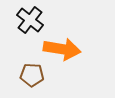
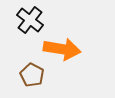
brown pentagon: rotated 25 degrees clockwise
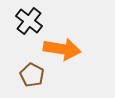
black cross: moved 1 px left, 1 px down
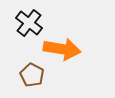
black cross: moved 2 px down
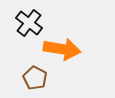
brown pentagon: moved 3 px right, 3 px down
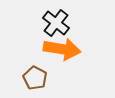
black cross: moved 27 px right
